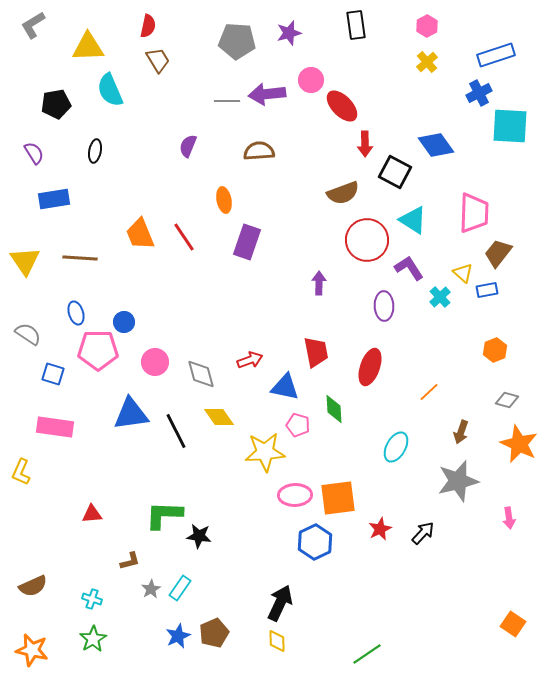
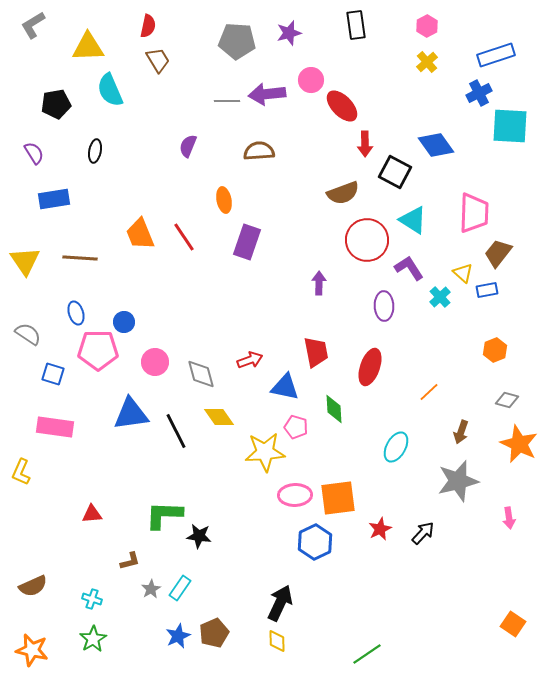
pink pentagon at (298, 425): moved 2 px left, 2 px down
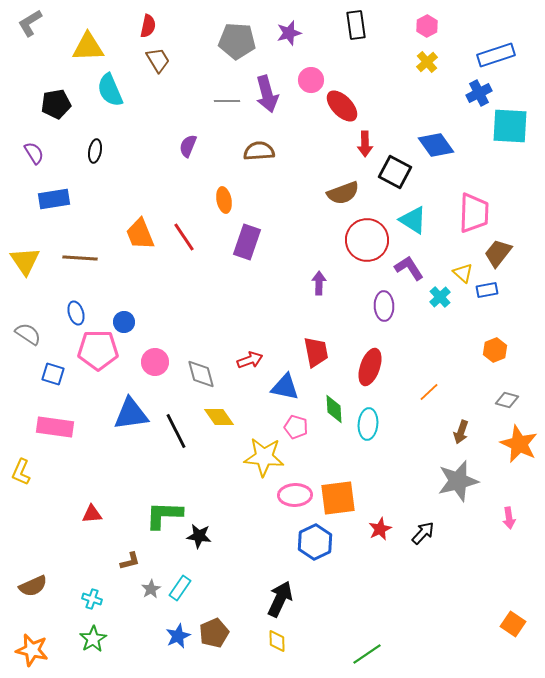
gray L-shape at (33, 25): moved 3 px left, 2 px up
purple arrow at (267, 94): rotated 99 degrees counterclockwise
cyan ellipse at (396, 447): moved 28 px left, 23 px up; rotated 24 degrees counterclockwise
yellow star at (265, 452): moved 1 px left, 5 px down; rotated 9 degrees clockwise
black arrow at (280, 603): moved 4 px up
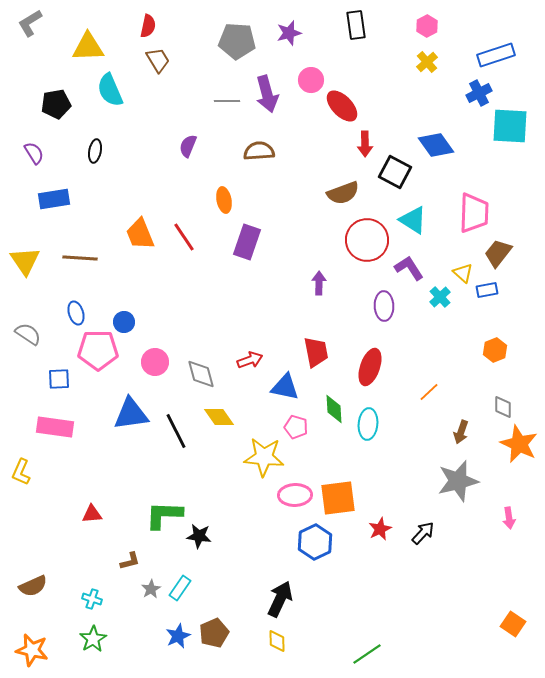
blue square at (53, 374): moved 6 px right, 5 px down; rotated 20 degrees counterclockwise
gray diamond at (507, 400): moved 4 px left, 7 px down; rotated 75 degrees clockwise
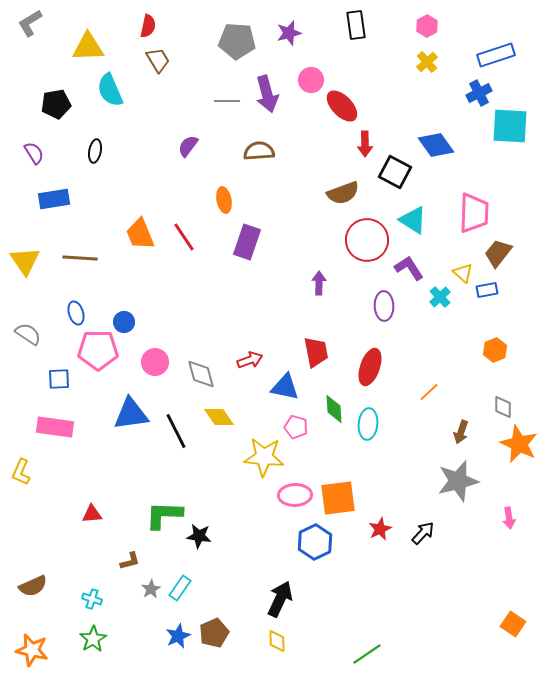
purple semicircle at (188, 146): rotated 15 degrees clockwise
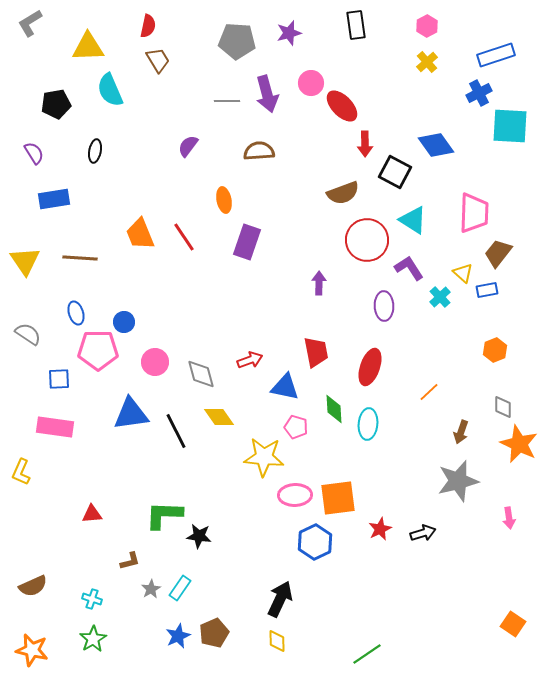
pink circle at (311, 80): moved 3 px down
black arrow at (423, 533): rotated 30 degrees clockwise
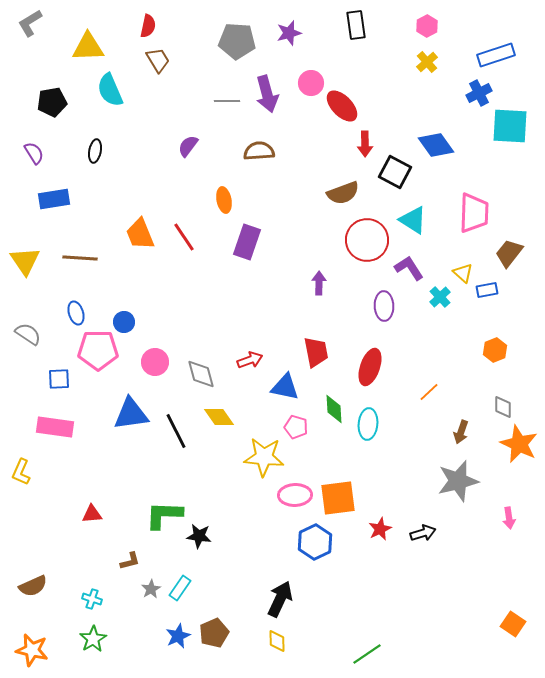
black pentagon at (56, 104): moved 4 px left, 2 px up
brown trapezoid at (498, 253): moved 11 px right
